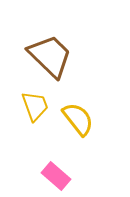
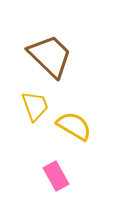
yellow semicircle: moved 4 px left, 7 px down; rotated 21 degrees counterclockwise
pink rectangle: rotated 20 degrees clockwise
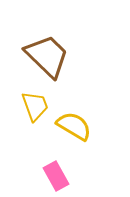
brown trapezoid: moved 3 px left
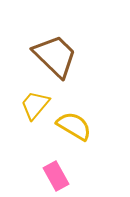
brown trapezoid: moved 8 px right
yellow trapezoid: moved 1 px up; rotated 120 degrees counterclockwise
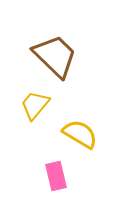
yellow semicircle: moved 6 px right, 8 px down
pink rectangle: rotated 16 degrees clockwise
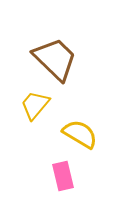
brown trapezoid: moved 3 px down
pink rectangle: moved 7 px right
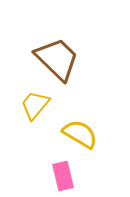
brown trapezoid: moved 2 px right
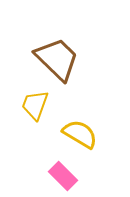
yellow trapezoid: rotated 20 degrees counterclockwise
pink rectangle: rotated 32 degrees counterclockwise
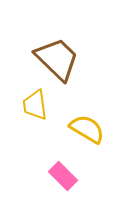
yellow trapezoid: rotated 28 degrees counterclockwise
yellow semicircle: moved 7 px right, 5 px up
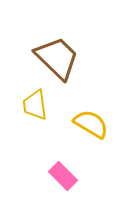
brown trapezoid: moved 1 px up
yellow semicircle: moved 4 px right, 5 px up
